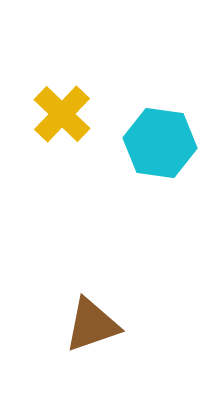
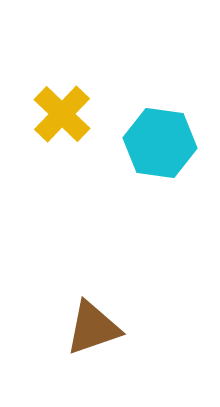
brown triangle: moved 1 px right, 3 px down
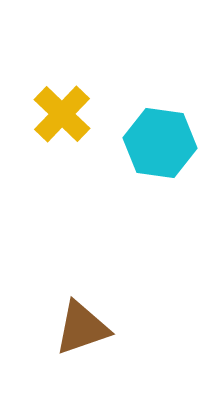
brown triangle: moved 11 px left
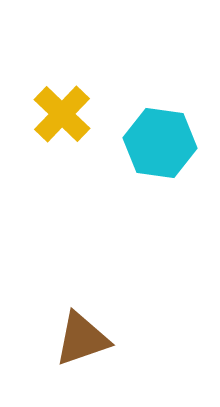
brown triangle: moved 11 px down
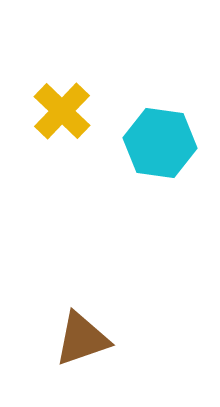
yellow cross: moved 3 px up
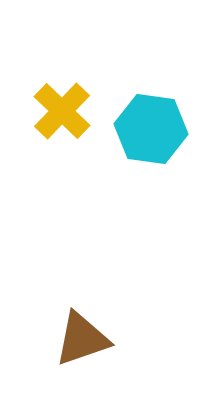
cyan hexagon: moved 9 px left, 14 px up
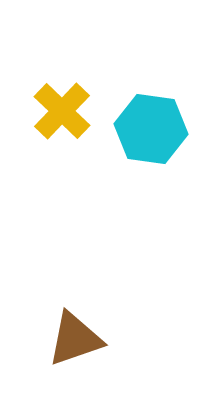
brown triangle: moved 7 px left
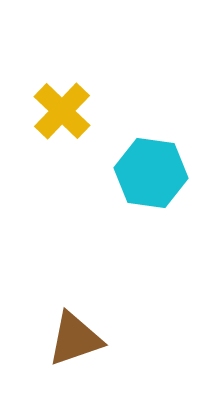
cyan hexagon: moved 44 px down
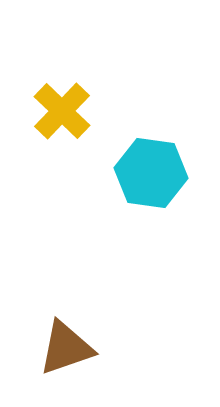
brown triangle: moved 9 px left, 9 px down
